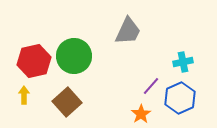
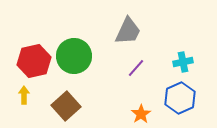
purple line: moved 15 px left, 18 px up
brown square: moved 1 px left, 4 px down
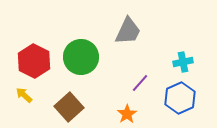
green circle: moved 7 px right, 1 px down
red hexagon: rotated 20 degrees counterclockwise
purple line: moved 4 px right, 15 px down
yellow arrow: rotated 48 degrees counterclockwise
brown square: moved 3 px right, 1 px down
orange star: moved 14 px left
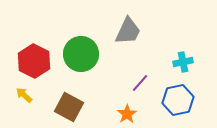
green circle: moved 3 px up
blue hexagon: moved 2 px left, 2 px down; rotated 12 degrees clockwise
brown square: rotated 20 degrees counterclockwise
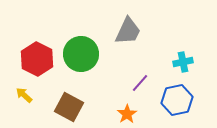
red hexagon: moved 3 px right, 2 px up
blue hexagon: moved 1 px left
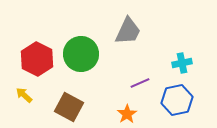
cyan cross: moved 1 px left, 1 px down
purple line: rotated 24 degrees clockwise
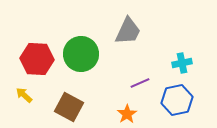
red hexagon: rotated 24 degrees counterclockwise
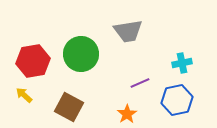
gray trapezoid: rotated 56 degrees clockwise
red hexagon: moved 4 px left, 2 px down; rotated 12 degrees counterclockwise
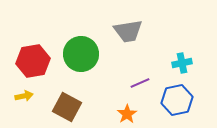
yellow arrow: moved 1 px down; rotated 126 degrees clockwise
brown square: moved 2 px left
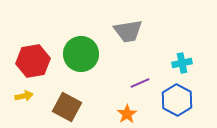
blue hexagon: rotated 20 degrees counterclockwise
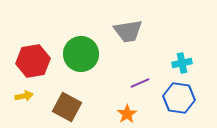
blue hexagon: moved 2 px right, 2 px up; rotated 20 degrees counterclockwise
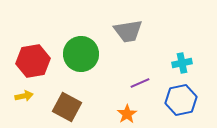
blue hexagon: moved 2 px right, 2 px down; rotated 20 degrees counterclockwise
